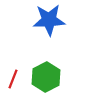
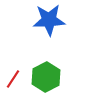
red line: rotated 12 degrees clockwise
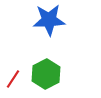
green hexagon: moved 3 px up
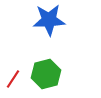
green hexagon: rotated 12 degrees clockwise
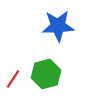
blue star: moved 9 px right, 6 px down
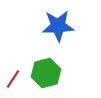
green hexagon: moved 1 px up
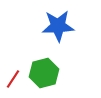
green hexagon: moved 2 px left
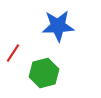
red line: moved 26 px up
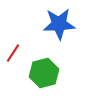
blue star: moved 1 px right, 2 px up
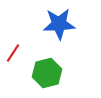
green hexagon: moved 3 px right
